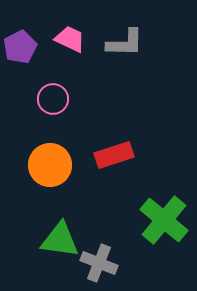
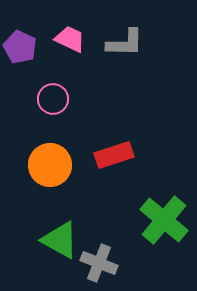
purple pentagon: rotated 20 degrees counterclockwise
green triangle: rotated 21 degrees clockwise
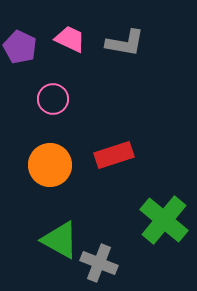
gray L-shape: rotated 9 degrees clockwise
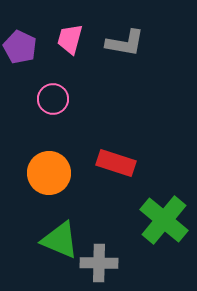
pink trapezoid: rotated 100 degrees counterclockwise
red rectangle: moved 2 px right, 8 px down; rotated 36 degrees clockwise
orange circle: moved 1 px left, 8 px down
green triangle: rotated 6 degrees counterclockwise
gray cross: rotated 21 degrees counterclockwise
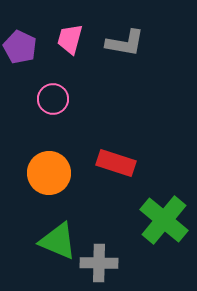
green triangle: moved 2 px left, 1 px down
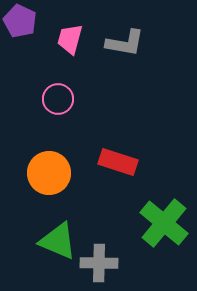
purple pentagon: moved 26 px up
pink circle: moved 5 px right
red rectangle: moved 2 px right, 1 px up
green cross: moved 3 px down
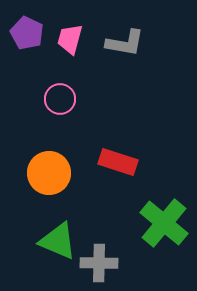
purple pentagon: moved 7 px right, 12 px down
pink circle: moved 2 px right
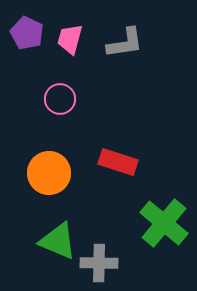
gray L-shape: rotated 18 degrees counterclockwise
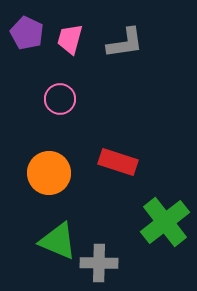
green cross: moved 1 px right, 1 px up; rotated 12 degrees clockwise
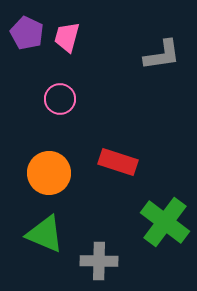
pink trapezoid: moved 3 px left, 2 px up
gray L-shape: moved 37 px right, 12 px down
green cross: rotated 15 degrees counterclockwise
green triangle: moved 13 px left, 7 px up
gray cross: moved 2 px up
